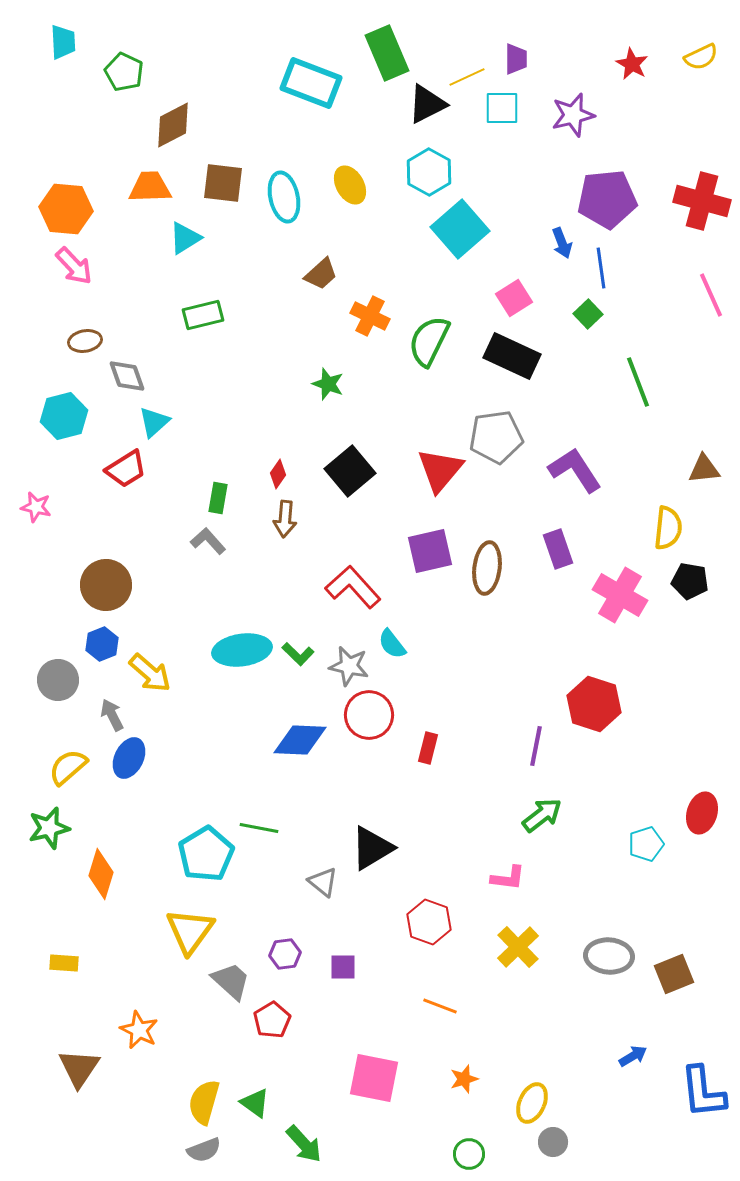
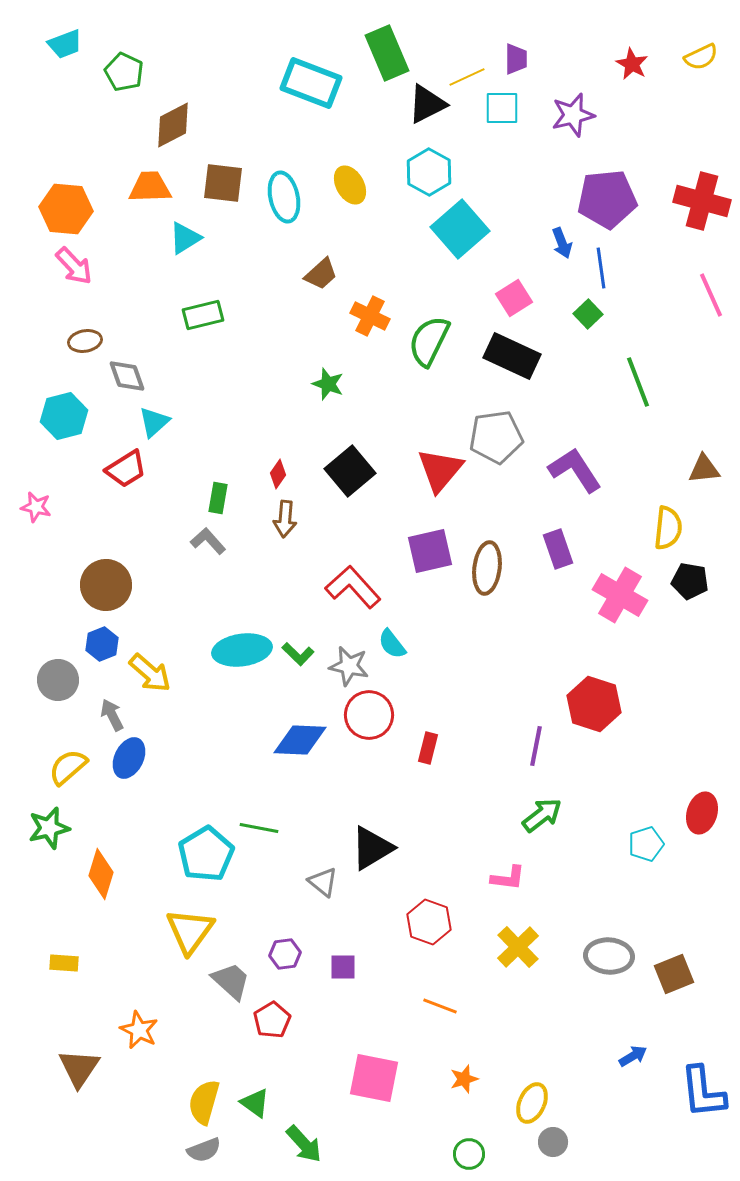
cyan trapezoid at (63, 42): moved 2 px right, 2 px down; rotated 72 degrees clockwise
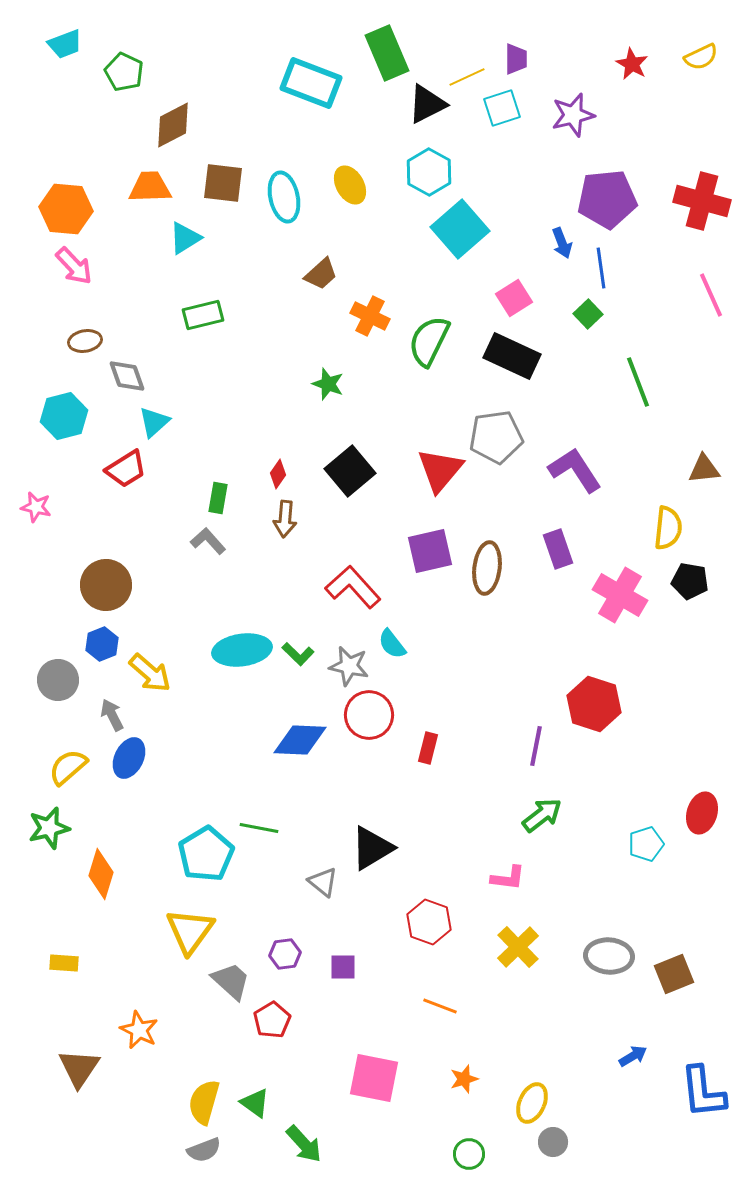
cyan square at (502, 108): rotated 18 degrees counterclockwise
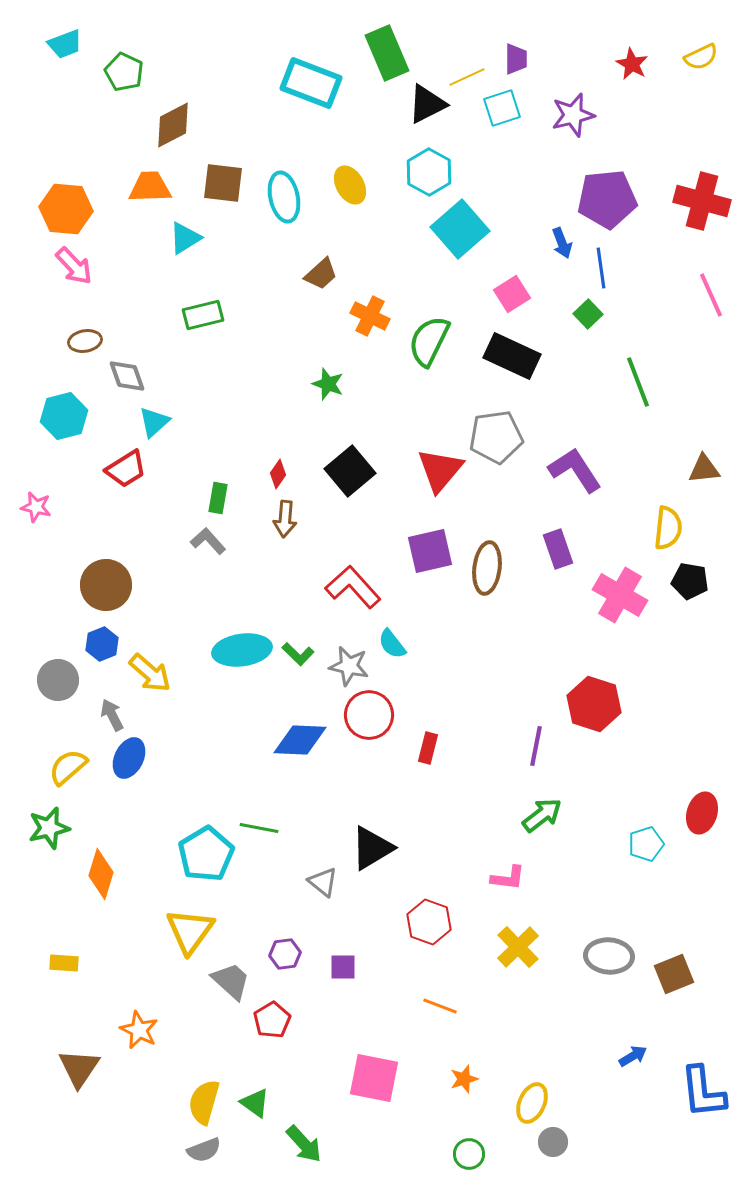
pink square at (514, 298): moved 2 px left, 4 px up
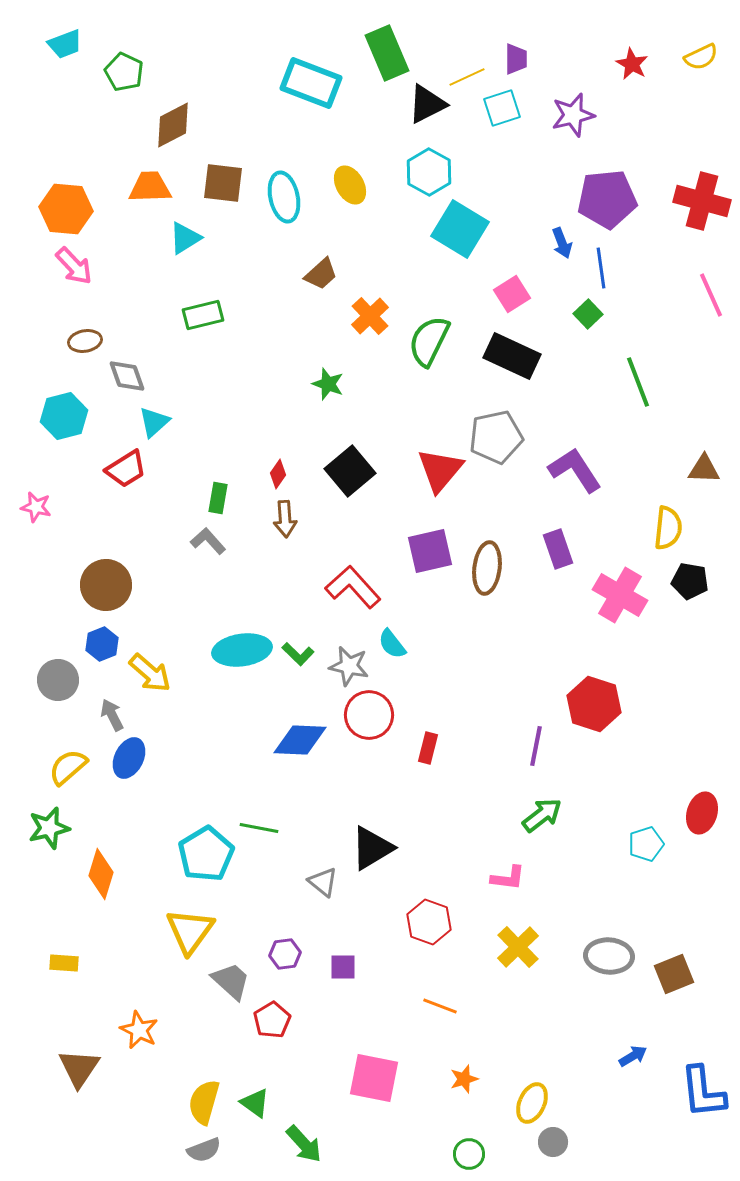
cyan square at (460, 229): rotated 18 degrees counterclockwise
orange cross at (370, 316): rotated 21 degrees clockwise
gray pentagon at (496, 437): rotated 4 degrees counterclockwise
brown triangle at (704, 469): rotated 8 degrees clockwise
brown arrow at (285, 519): rotated 9 degrees counterclockwise
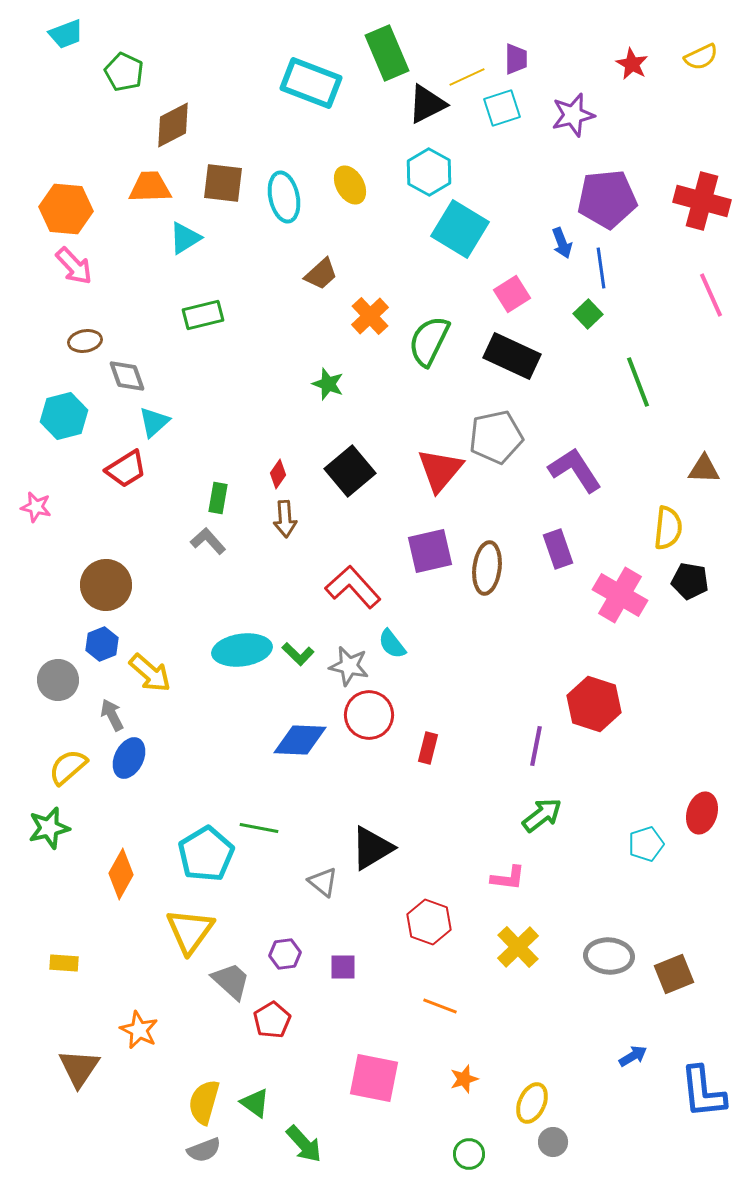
cyan trapezoid at (65, 44): moved 1 px right, 10 px up
orange diamond at (101, 874): moved 20 px right; rotated 12 degrees clockwise
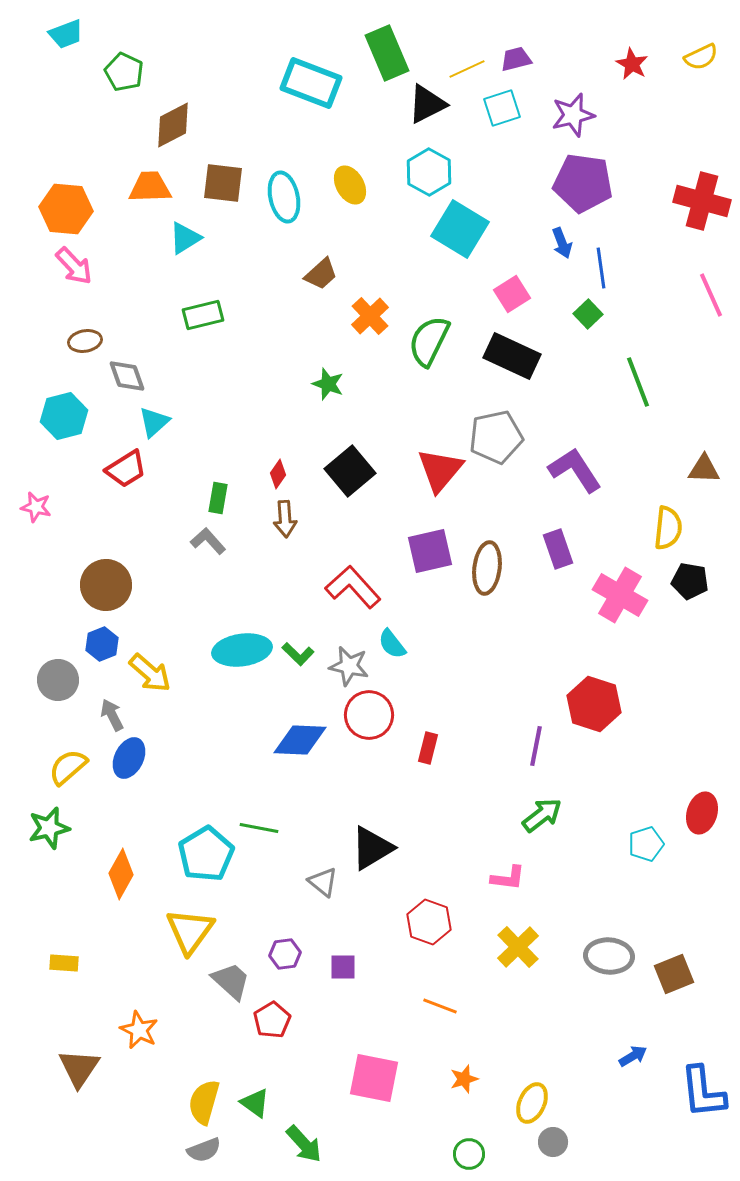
purple trapezoid at (516, 59): rotated 104 degrees counterclockwise
yellow line at (467, 77): moved 8 px up
purple pentagon at (607, 199): moved 24 px left, 16 px up; rotated 14 degrees clockwise
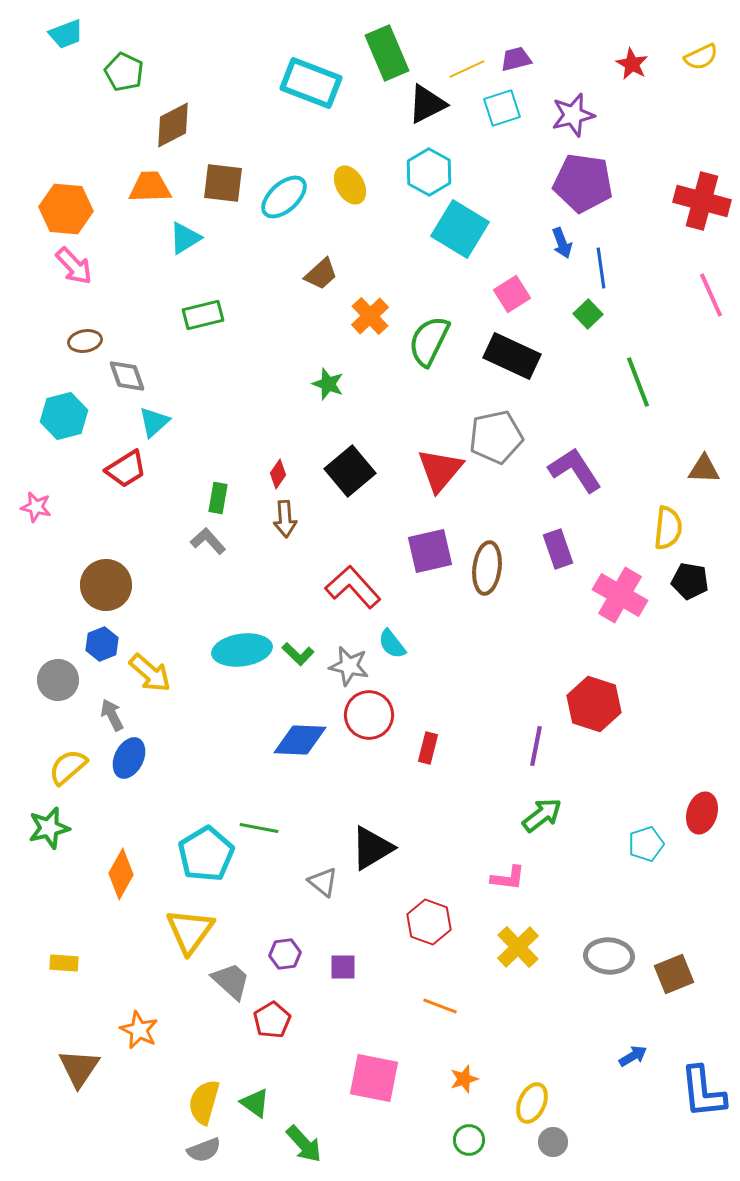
cyan ellipse at (284, 197): rotated 60 degrees clockwise
green circle at (469, 1154): moved 14 px up
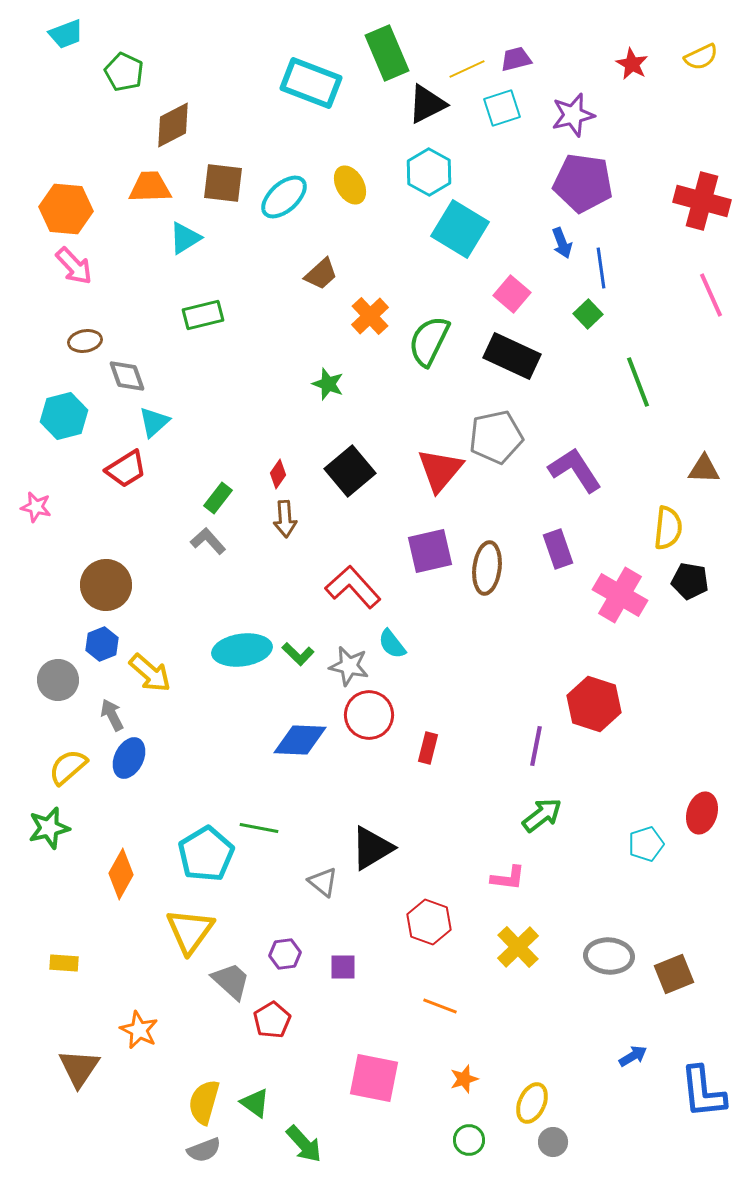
pink square at (512, 294): rotated 18 degrees counterclockwise
green rectangle at (218, 498): rotated 28 degrees clockwise
